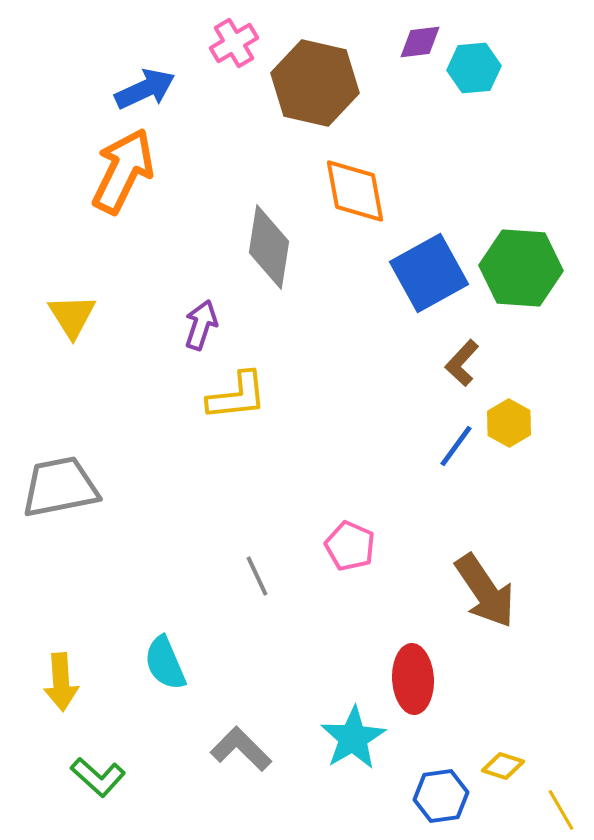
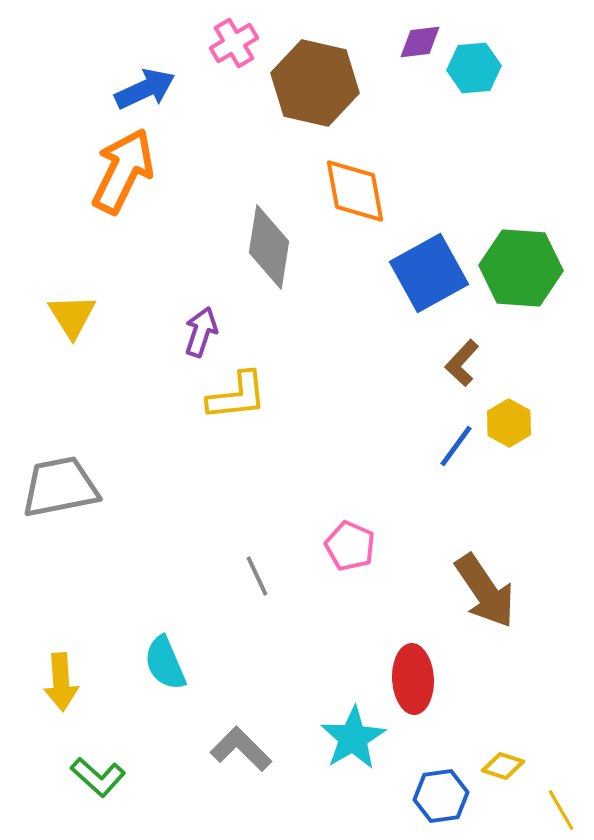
purple arrow: moved 7 px down
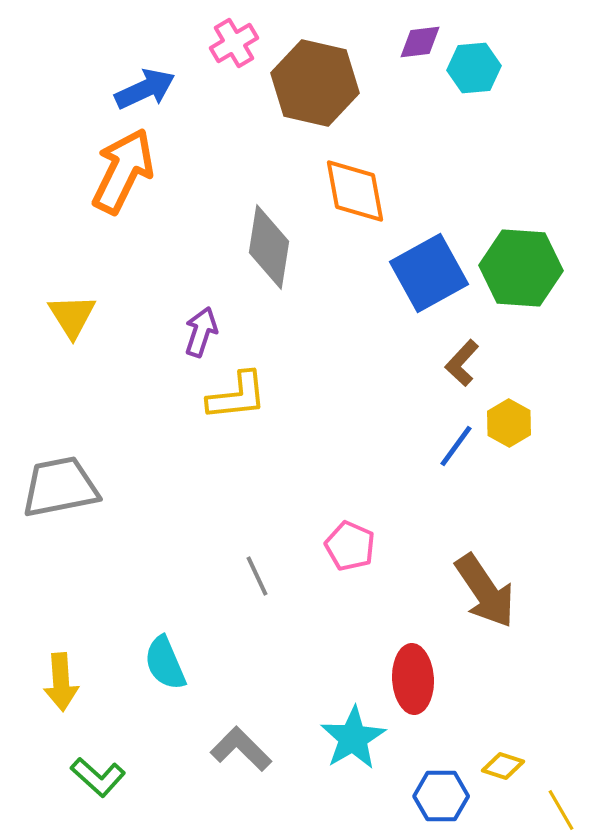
blue hexagon: rotated 8 degrees clockwise
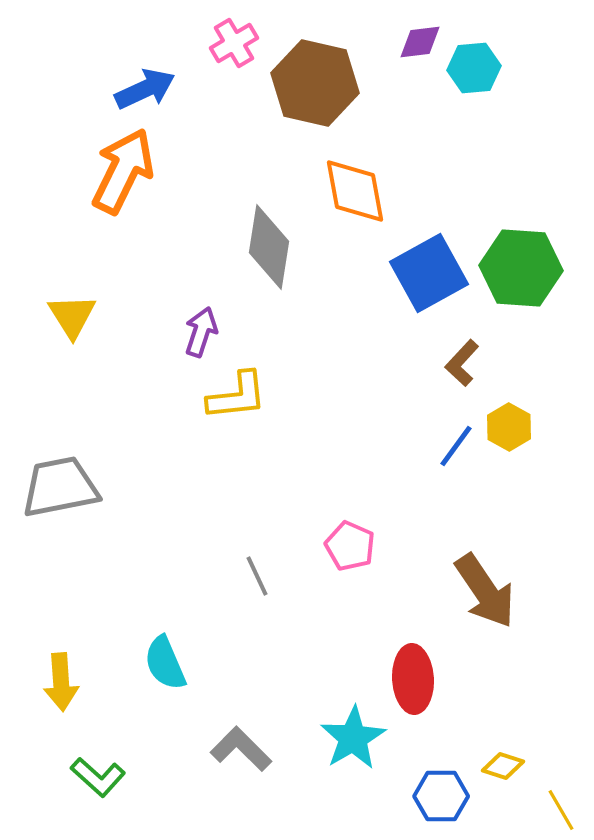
yellow hexagon: moved 4 px down
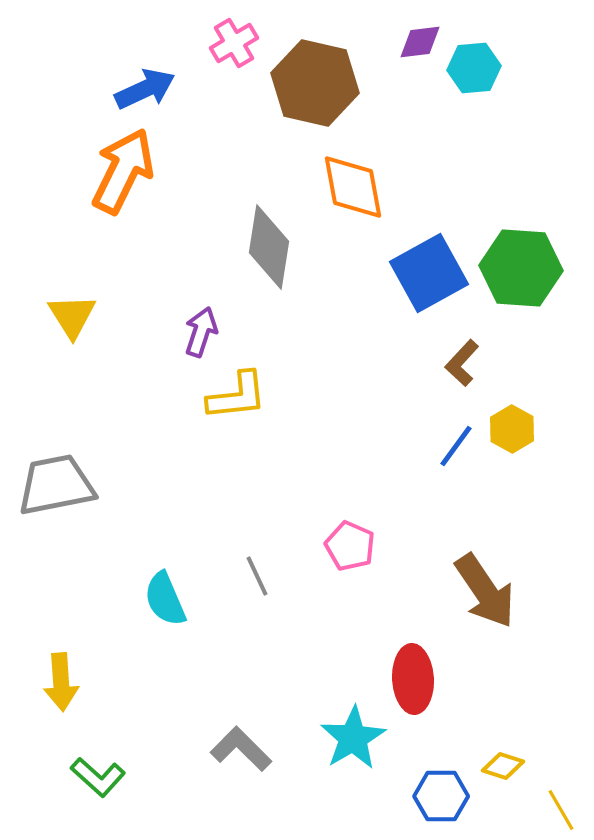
orange diamond: moved 2 px left, 4 px up
yellow hexagon: moved 3 px right, 2 px down
gray trapezoid: moved 4 px left, 2 px up
cyan semicircle: moved 64 px up
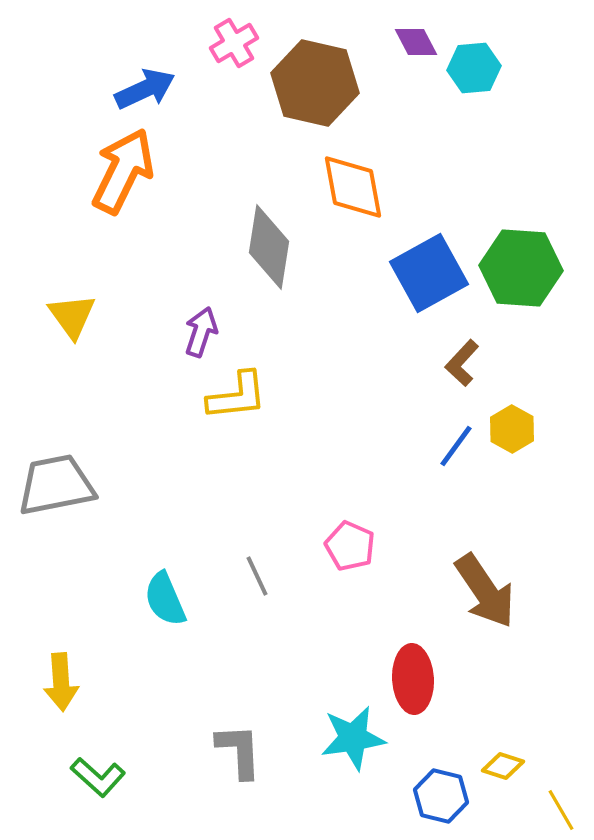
purple diamond: moved 4 px left; rotated 69 degrees clockwise
yellow triangle: rotated 4 degrees counterclockwise
cyan star: rotated 22 degrees clockwise
gray L-shape: moved 2 px left, 2 px down; rotated 42 degrees clockwise
blue hexagon: rotated 14 degrees clockwise
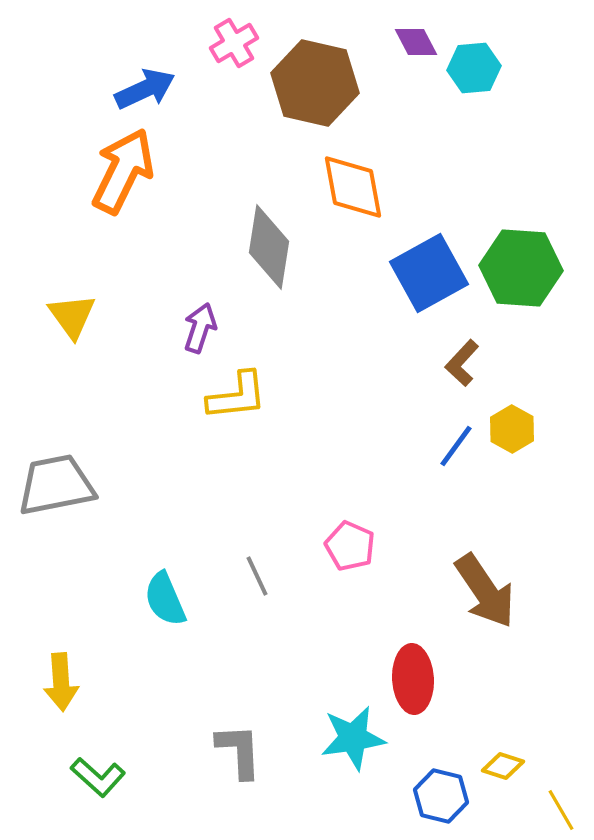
purple arrow: moved 1 px left, 4 px up
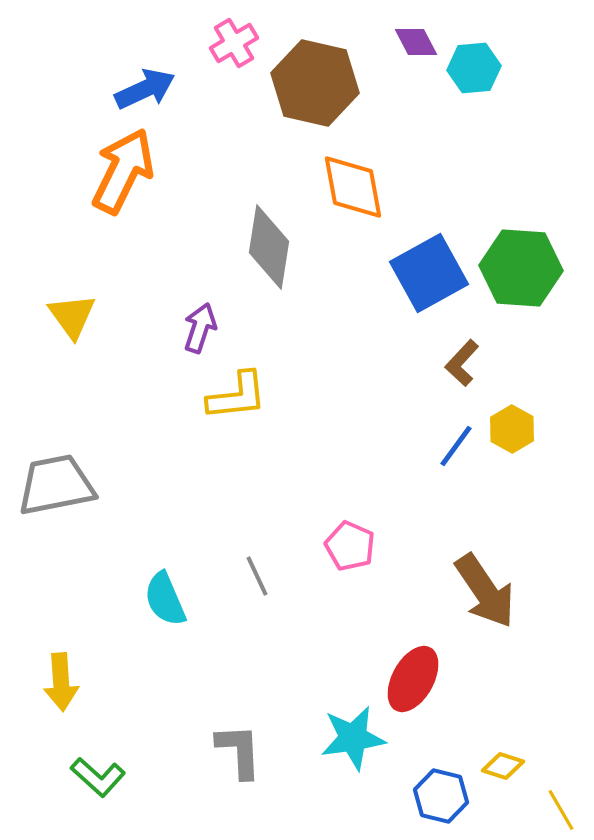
red ellipse: rotated 32 degrees clockwise
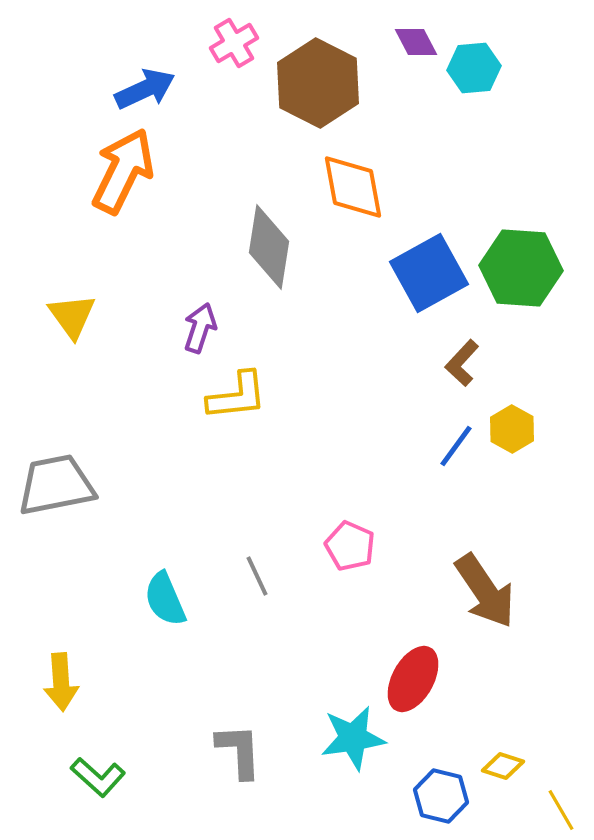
brown hexagon: moved 3 px right; rotated 14 degrees clockwise
